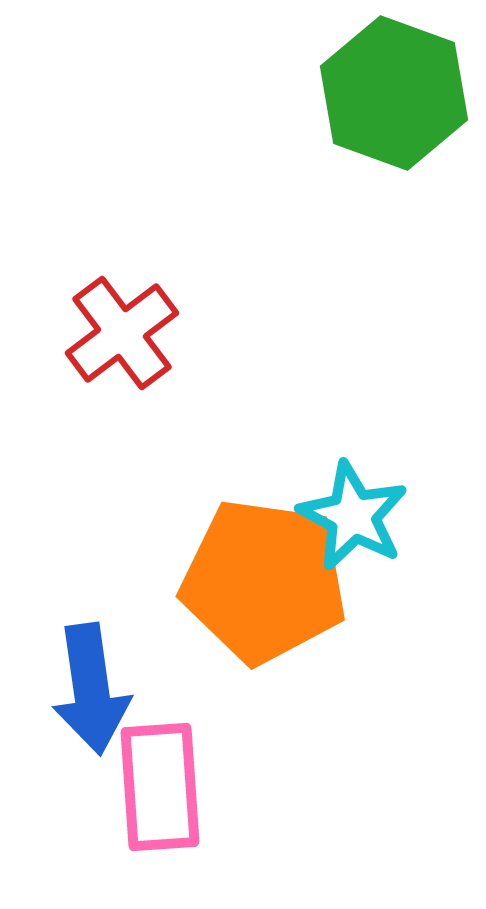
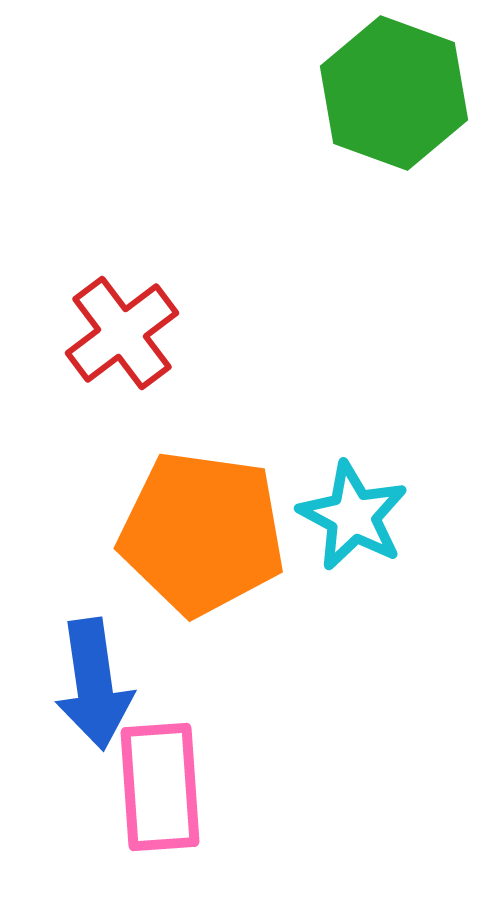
orange pentagon: moved 62 px left, 48 px up
blue arrow: moved 3 px right, 5 px up
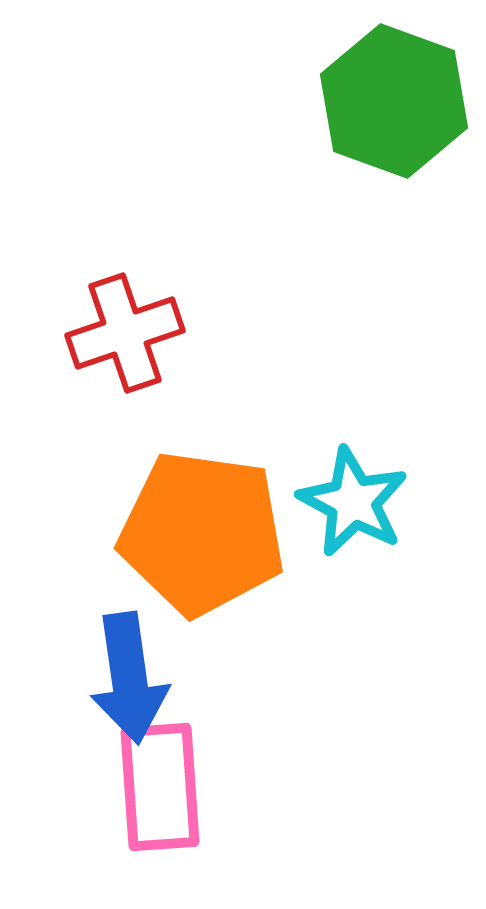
green hexagon: moved 8 px down
red cross: moved 3 px right; rotated 18 degrees clockwise
cyan star: moved 14 px up
blue arrow: moved 35 px right, 6 px up
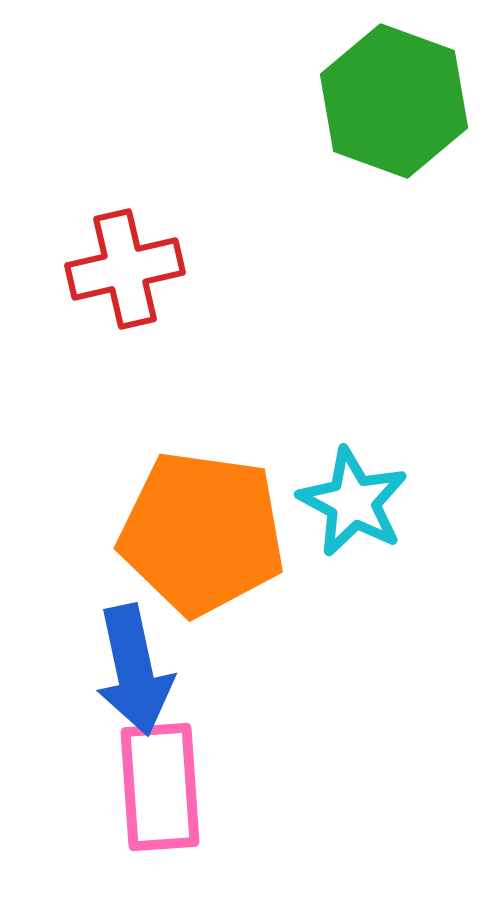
red cross: moved 64 px up; rotated 6 degrees clockwise
blue arrow: moved 5 px right, 8 px up; rotated 4 degrees counterclockwise
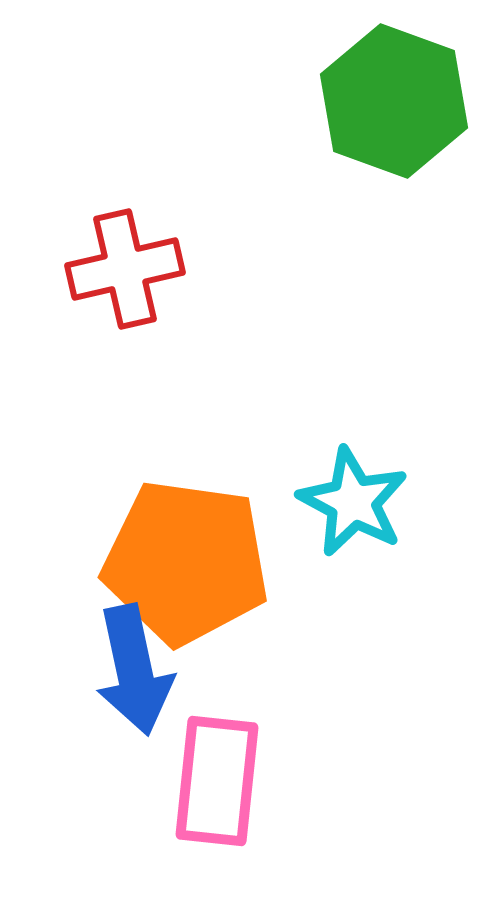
orange pentagon: moved 16 px left, 29 px down
pink rectangle: moved 57 px right, 6 px up; rotated 10 degrees clockwise
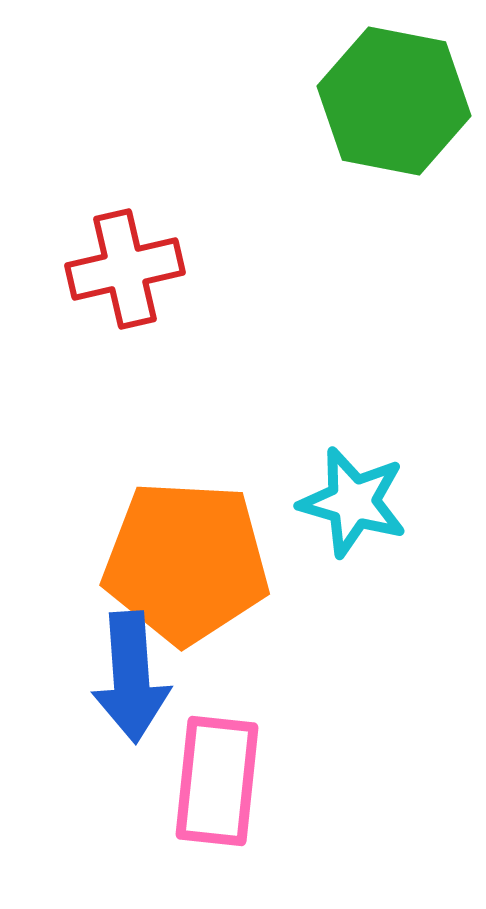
green hexagon: rotated 9 degrees counterclockwise
cyan star: rotated 12 degrees counterclockwise
orange pentagon: rotated 5 degrees counterclockwise
blue arrow: moved 3 px left, 7 px down; rotated 8 degrees clockwise
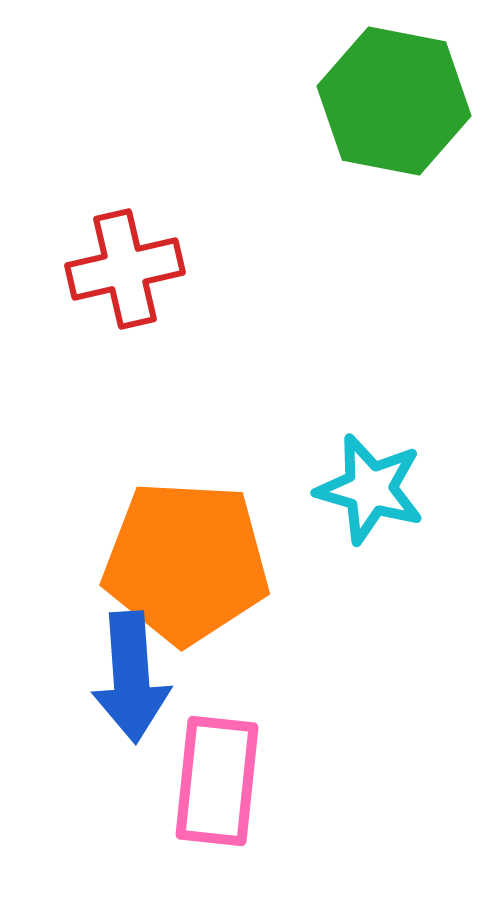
cyan star: moved 17 px right, 13 px up
